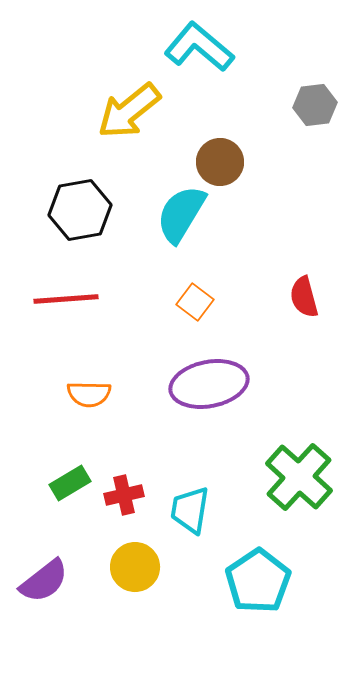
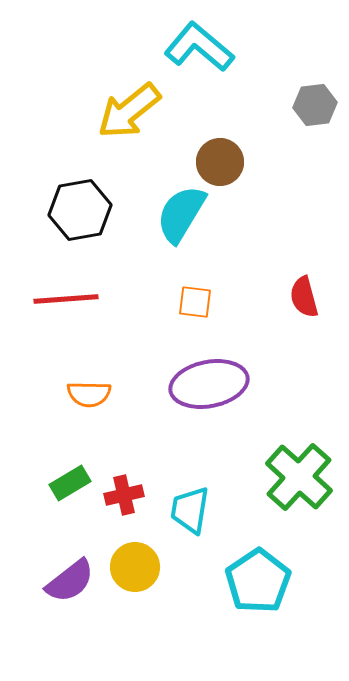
orange square: rotated 30 degrees counterclockwise
purple semicircle: moved 26 px right
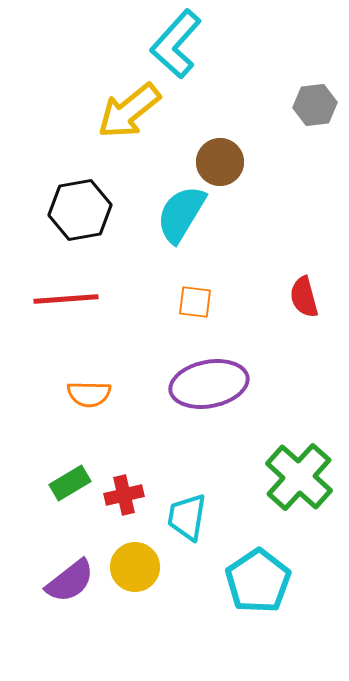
cyan L-shape: moved 23 px left, 3 px up; rotated 88 degrees counterclockwise
cyan trapezoid: moved 3 px left, 7 px down
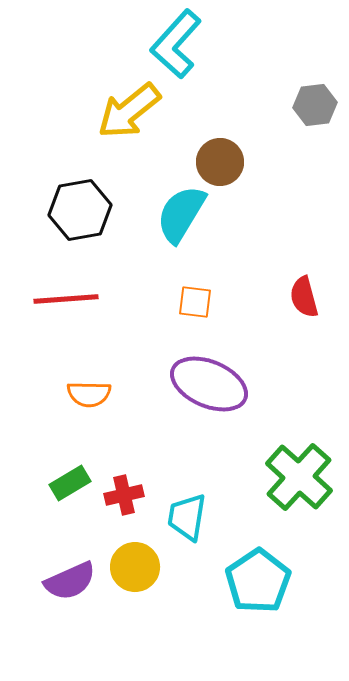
purple ellipse: rotated 34 degrees clockwise
purple semicircle: rotated 14 degrees clockwise
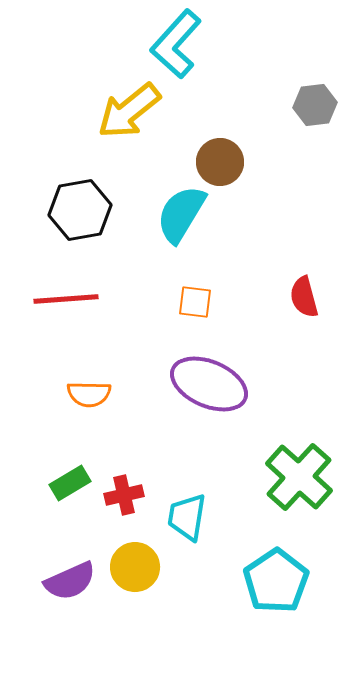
cyan pentagon: moved 18 px right
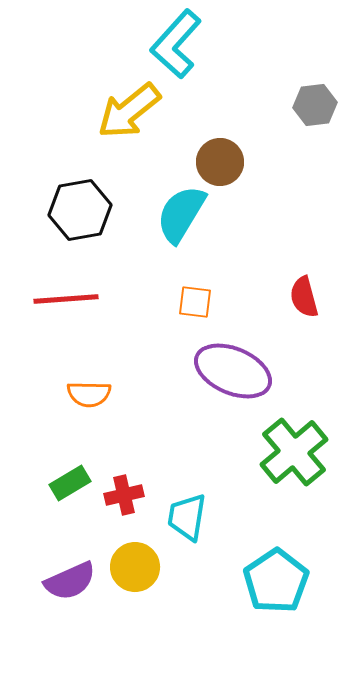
purple ellipse: moved 24 px right, 13 px up
green cross: moved 5 px left, 25 px up; rotated 8 degrees clockwise
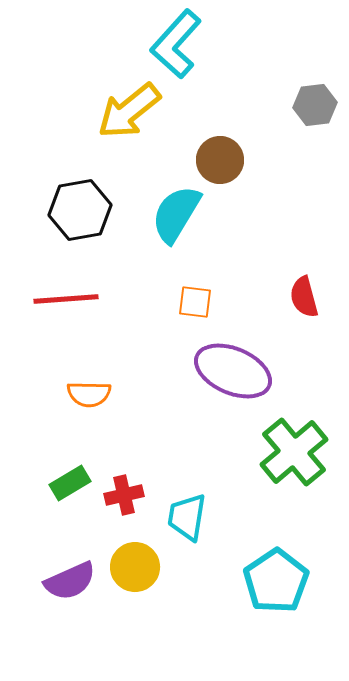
brown circle: moved 2 px up
cyan semicircle: moved 5 px left
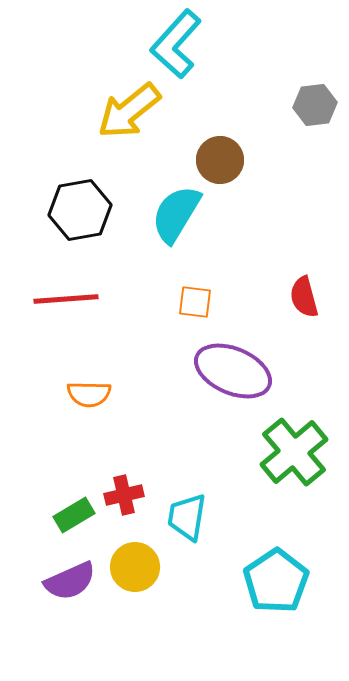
green rectangle: moved 4 px right, 32 px down
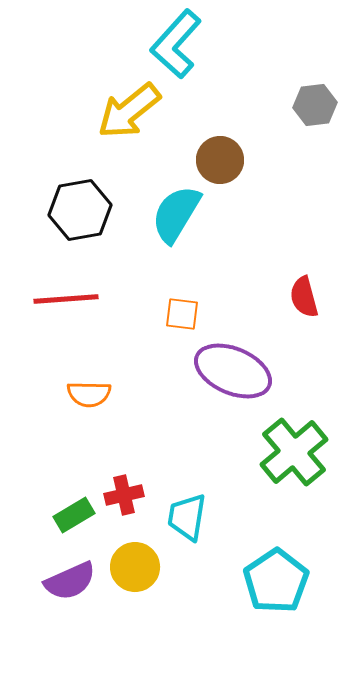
orange square: moved 13 px left, 12 px down
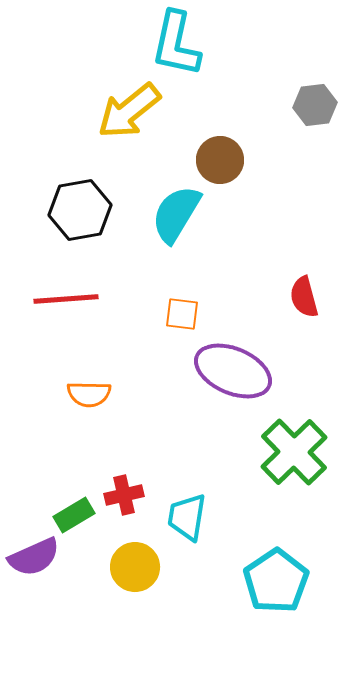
cyan L-shape: rotated 30 degrees counterclockwise
green cross: rotated 4 degrees counterclockwise
purple semicircle: moved 36 px left, 24 px up
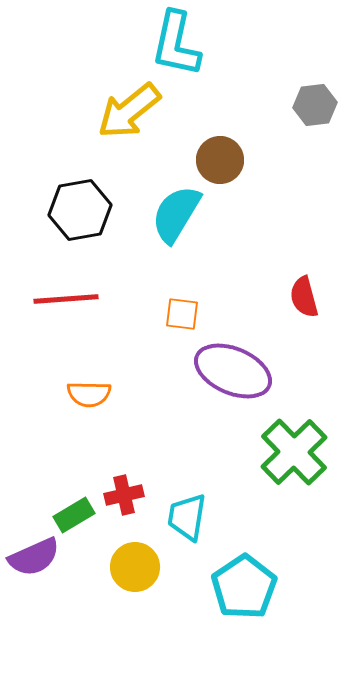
cyan pentagon: moved 32 px left, 6 px down
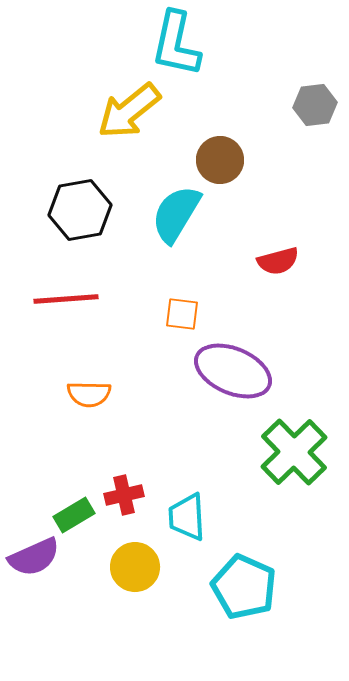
red semicircle: moved 26 px left, 36 px up; rotated 90 degrees counterclockwise
cyan trapezoid: rotated 12 degrees counterclockwise
cyan pentagon: rotated 14 degrees counterclockwise
